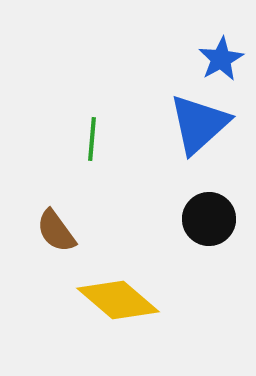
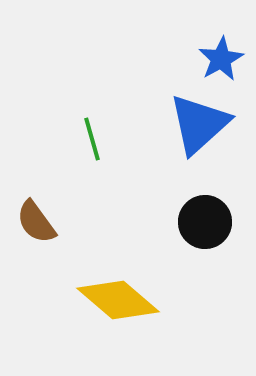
green line: rotated 21 degrees counterclockwise
black circle: moved 4 px left, 3 px down
brown semicircle: moved 20 px left, 9 px up
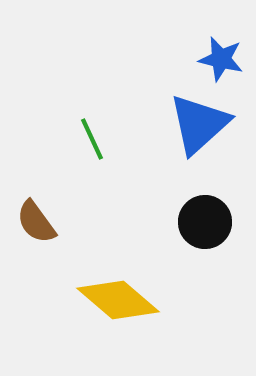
blue star: rotated 30 degrees counterclockwise
green line: rotated 9 degrees counterclockwise
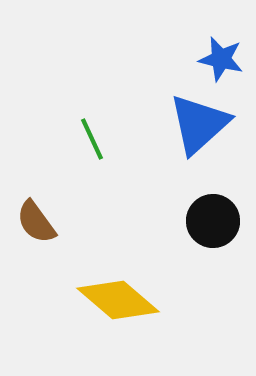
black circle: moved 8 px right, 1 px up
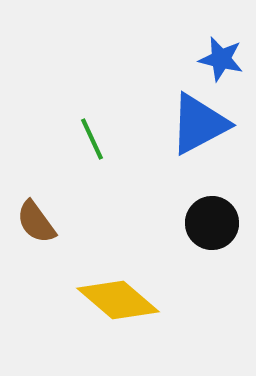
blue triangle: rotated 14 degrees clockwise
black circle: moved 1 px left, 2 px down
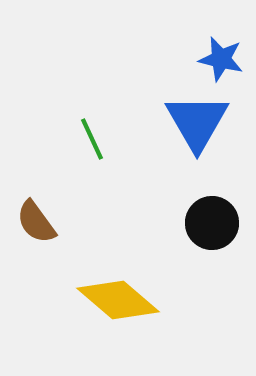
blue triangle: moved 2 px left, 2 px up; rotated 32 degrees counterclockwise
